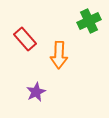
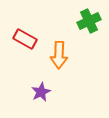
red rectangle: rotated 20 degrees counterclockwise
purple star: moved 5 px right
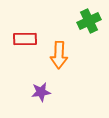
red rectangle: rotated 30 degrees counterclockwise
purple star: rotated 18 degrees clockwise
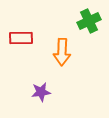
red rectangle: moved 4 px left, 1 px up
orange arrow: moved 3 px right, 3 px up
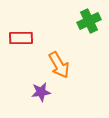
orange arrow: moved 3 px left, 13 px down; rotated 32 degrees counterclockwise
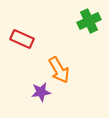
red rectangle: moved 1 px right, 1 px down; rotated 25 degrees clockwise
orange arrow: moved 5 px down
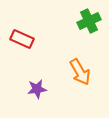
orange arrow: moved 21 px right, 2 px down
purple star: moved 4 px left, 3 px up
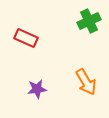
red rectangle: moved 4 px right, 1 px up
orange arrow: moved 6 px right, 10 px down
